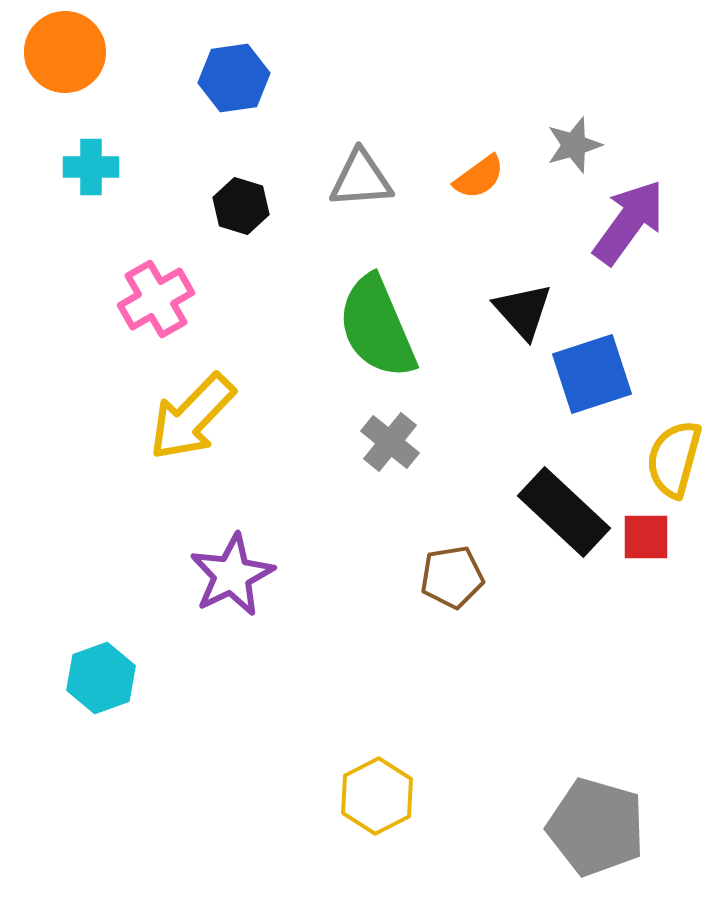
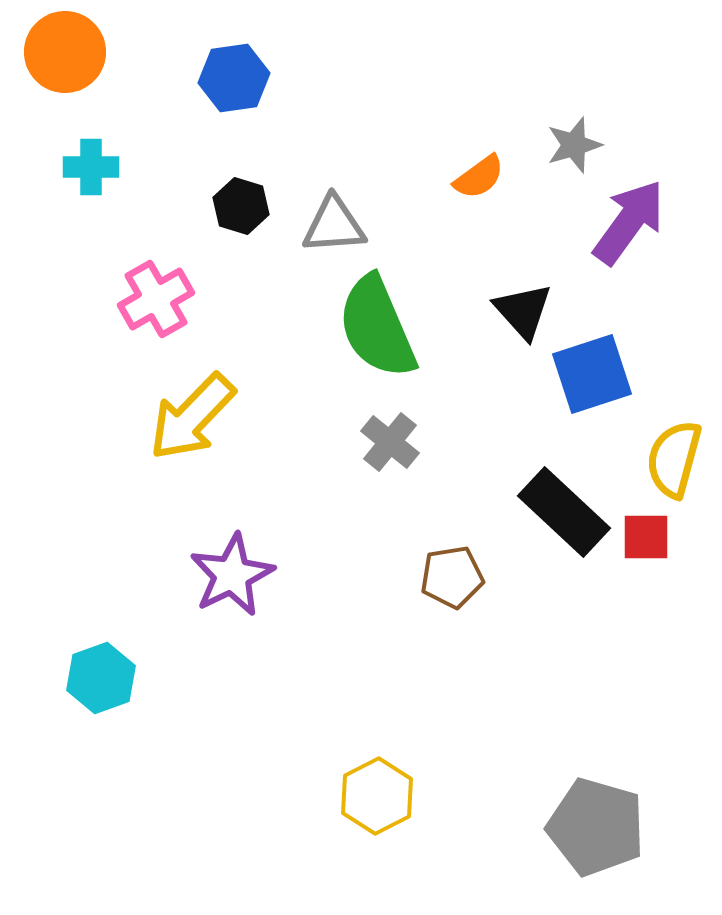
gray triangle: moved 27 px left, 46 px down
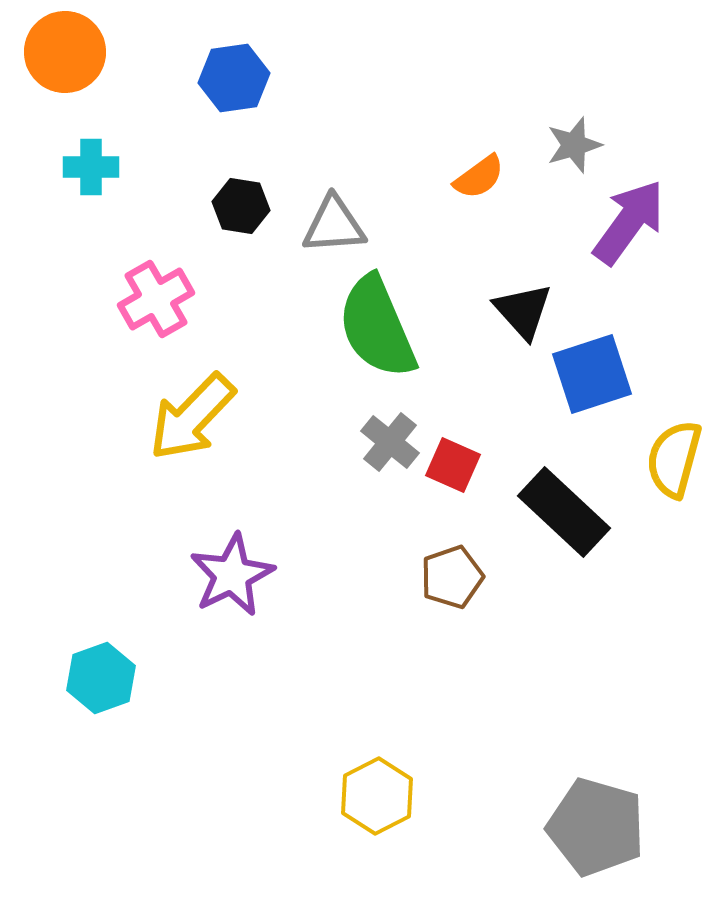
black hexagon: rotated 8 degrees counterclockwise
red square: moved 193 px left, 72 px up; rotated 24 degrees clockwise
brown pentagon: rotated 10 degrees counterclockwise
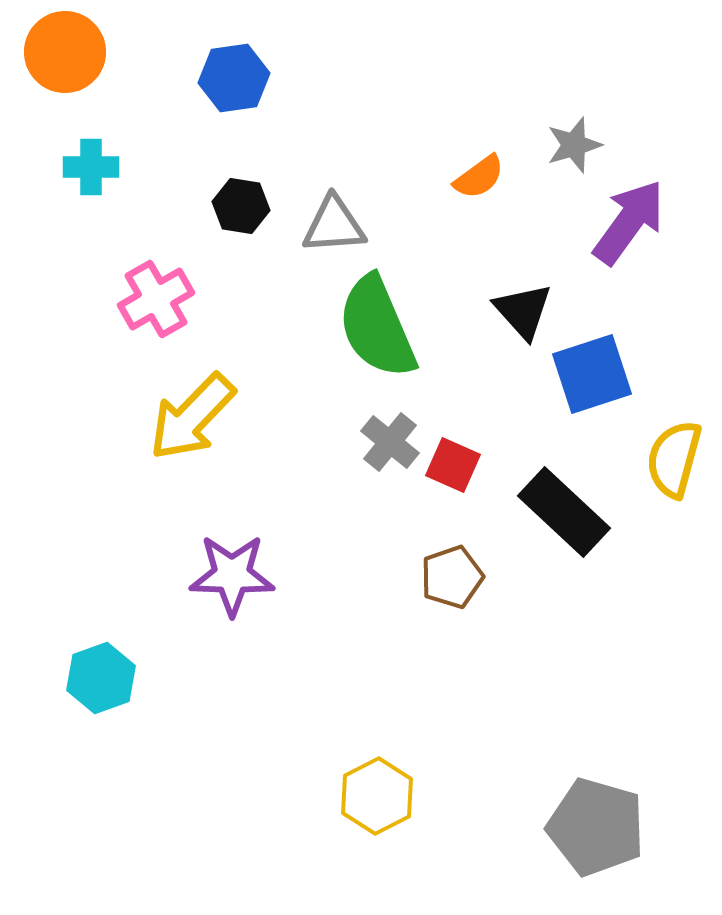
purple star: rotated 28 degrees clockwise
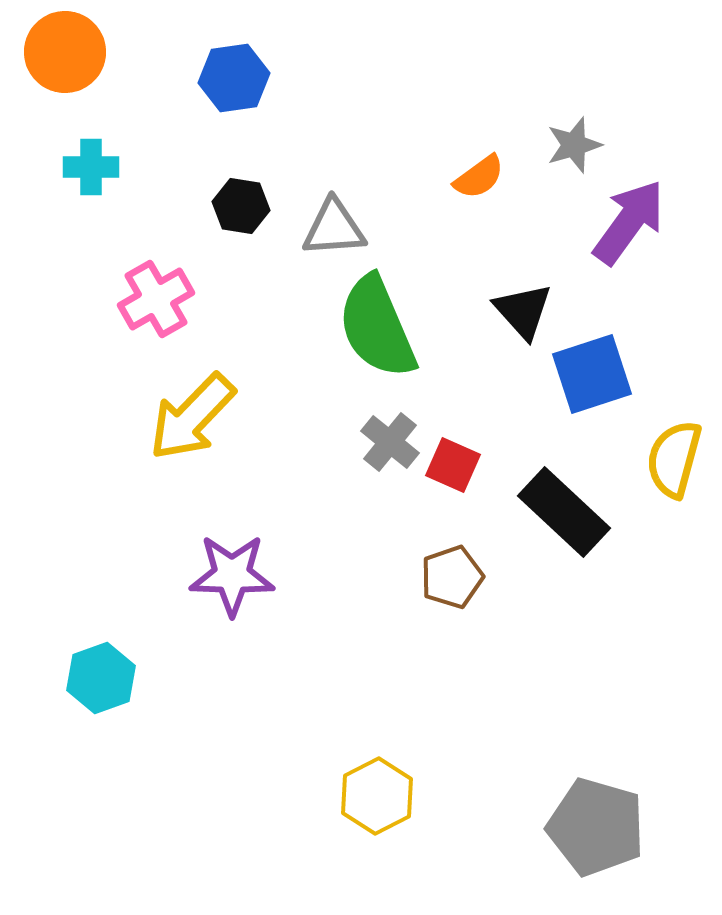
gray triangle: moved 3 px down
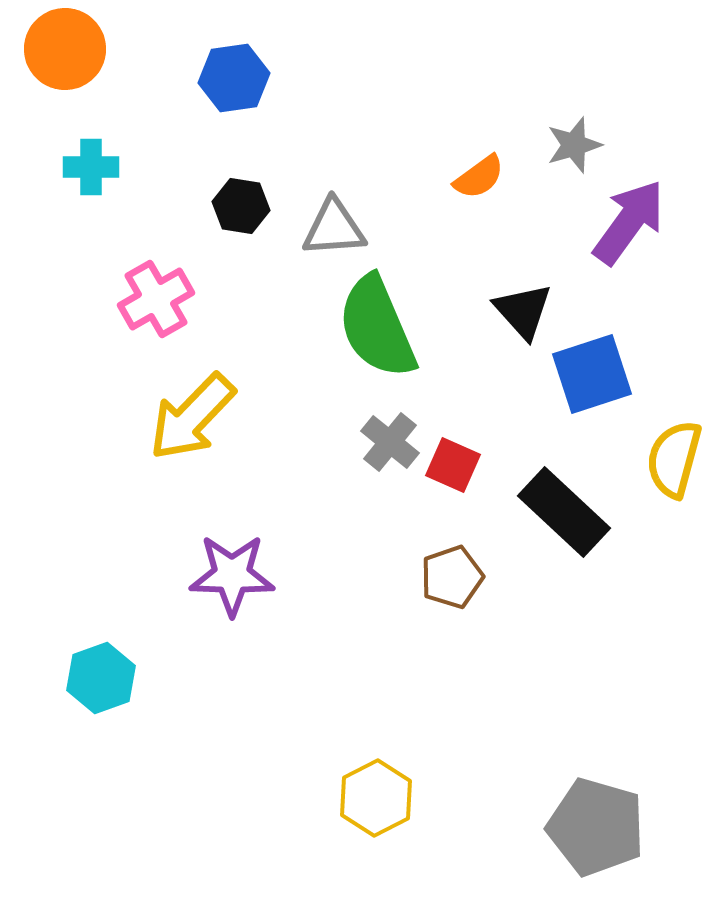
orange circle: moved 3 px up
yellow hexagon: moved 1 px left, 2 px down
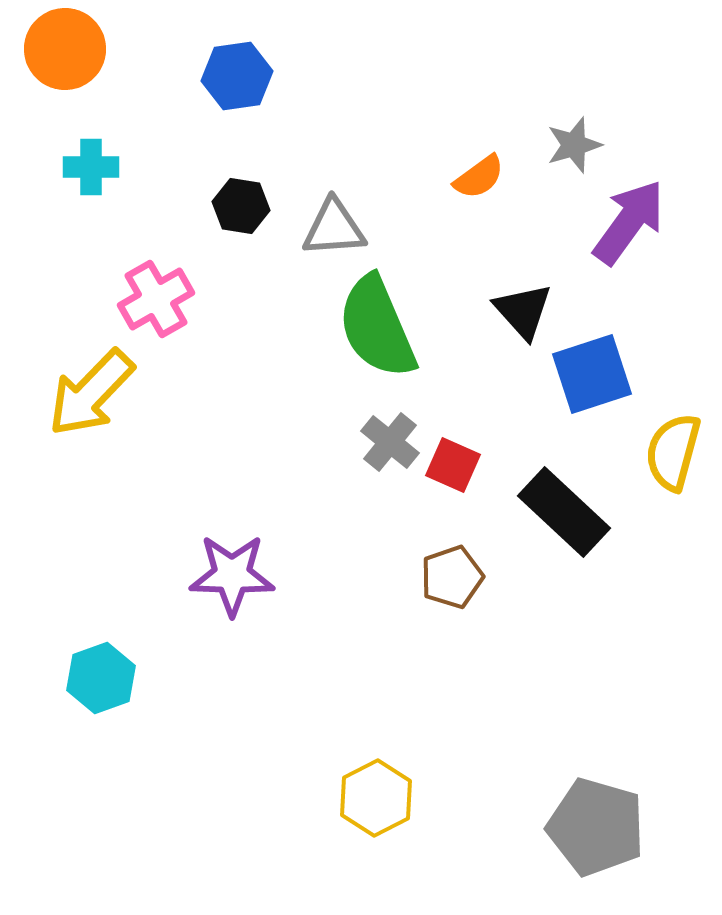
blue hexagon: moved 3 px right, 2 px up
yellow arrow: moved 101 px left, 24 px up
yellow semicircle: moved 1 px left, 7 px up
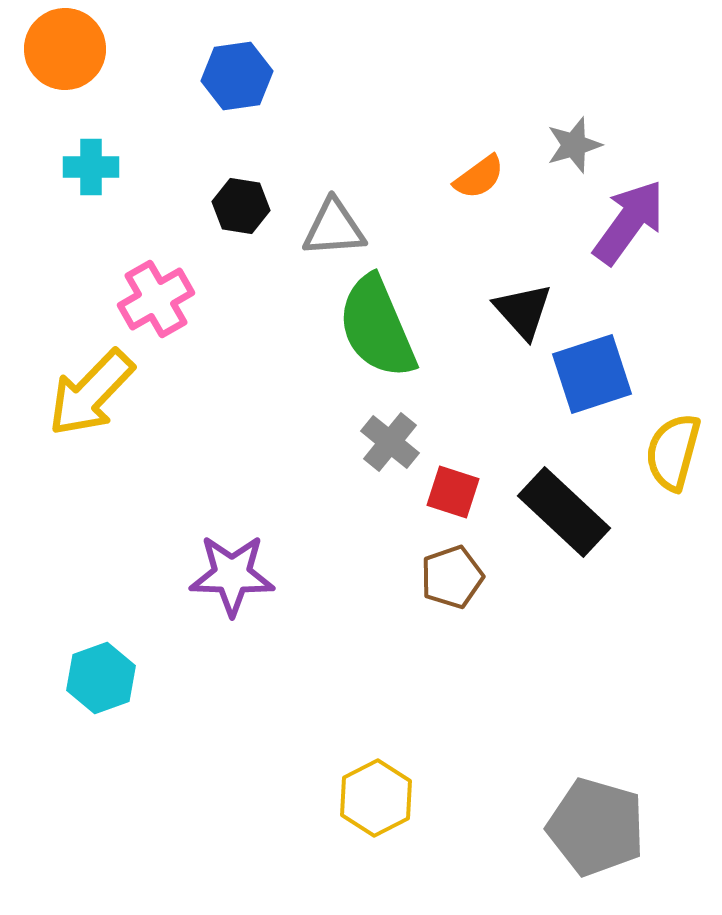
red square: moved 27 px down; rotated 6 degrees counterclockwise
